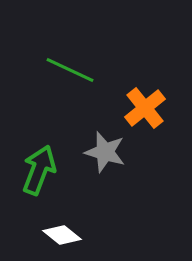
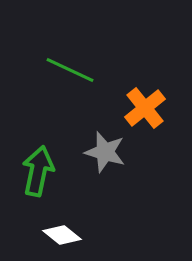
green arrow: moved 1 px left, 1 px down; rotated 9 degrees counterclockwise
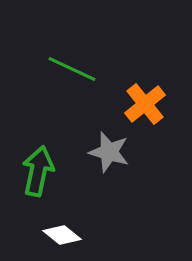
green line: moved 2 px right, 1 px up
orange cross: moved 4 px up
gray star: moved 4 px right
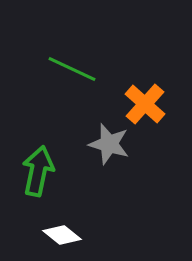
orange cross: rotated 9 degrees counterclockwise
gray star: moved 8 px up
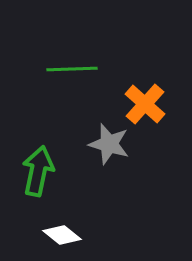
green line: rotated 27 degrees counterclockwise
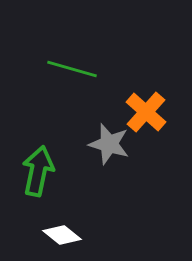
green line: rotated 18 degrees clockwise
orange cross: moved 1 px right, 8 px down
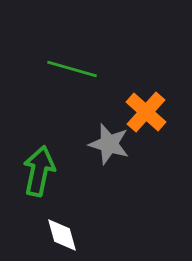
green arrow: moved 1 px right
white diamond: rotated 36 degrees clockwise
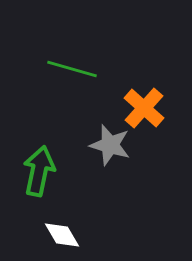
orange cross: moved 2 px left, 4 px up
gray star: moved 1 px right, 1 px down
white diamond: rotated 15 degrees counterclockwise
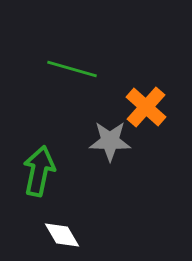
orange cross: moved 2 px right, 1 px up
gray star: moved 4 px up; rotated 15 degrees counterclockwise
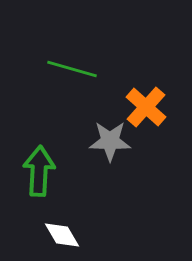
green arrow: rotated 9 degrees counterclockwise
